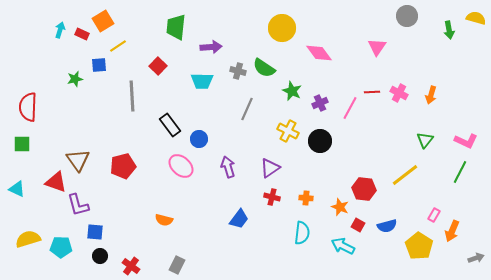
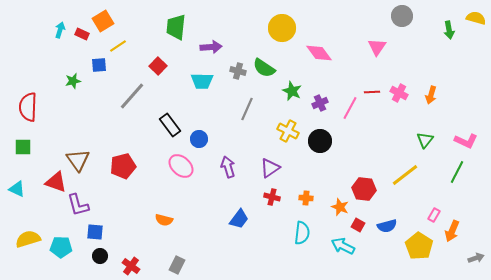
gray circle at (407, 16): moved 5 px left
green star at (75, 79): moved 2 px left, 2 px down
gray line at (132, 96): rotated 44 degrees clockwise
green square at (22, 144): moved 1 px right, 3 px down
green line at (460, 172): moved 3 px left
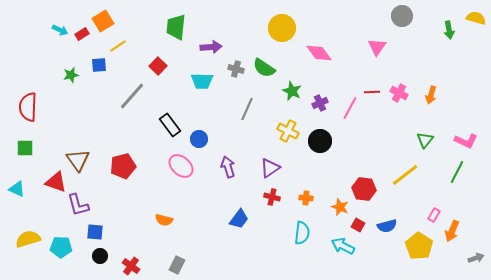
cyan arrow at (60, 30): rotated 98 degrees clockwise
red rectangle at (82, 34): rotated 56 degrees counterclockwise
gray cross at (238, 71): moved 2 px left, 2 px up
green star at (73, 81): moved 2 px left, 6 px up
green square at (23, 147): moved 2 px right, 1 px down
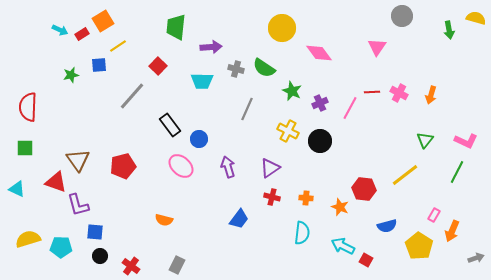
red square at (358, 225): moved 8 px right, 35 px down
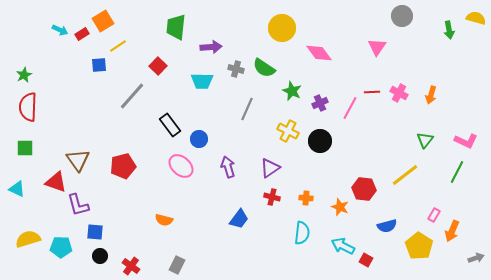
green star at (71, 75): moved 47 px left; rotated 14 degrees counterclockwise
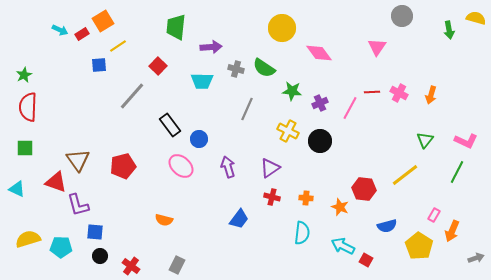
green star at (292, 91): rotated 18 degrees counterclockwise
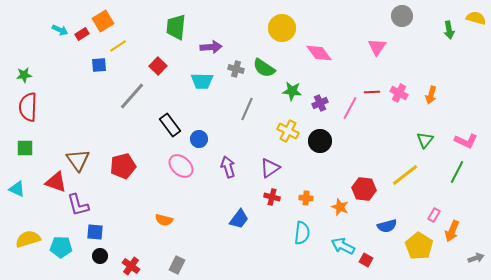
green star at (24, 75): rotated 21 degrees clockwise
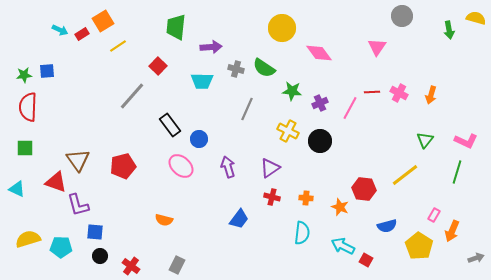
blue square at (99, 65): moved 52 px left, 6 px down
green line at (457, 172): rotated 10 degrees counterclockwise
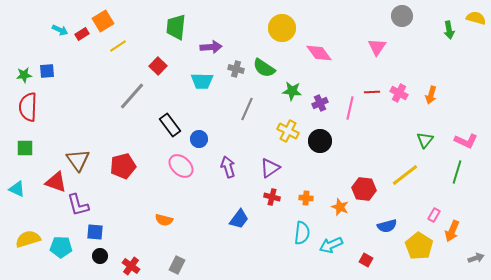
pink line at (350, 108): rotated 15 degrees counterclockwise
cyan arrow at (343, 246): moved 12 px left, 1 px up; rotated 50 degrees counterclockwise
